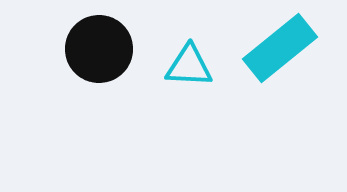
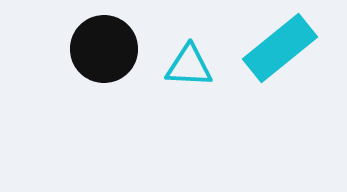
black circle: moved 5 px right
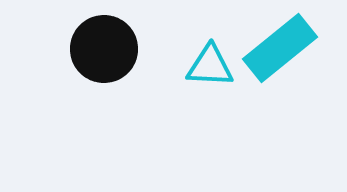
cyan triangle: moved 21 px right
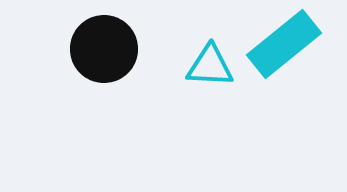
cyan rectangle: moved 4 px right, 4 px up
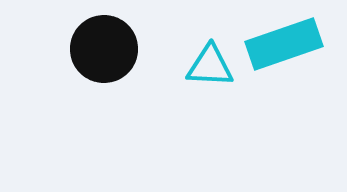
cyan rectangle: rotated 20 degrees clockwise
